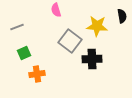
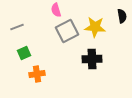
yellow star: moved 2 px left, 1 px down
gray square: moved 3 px left, 10 px up; rotated 25 degrees clockwise
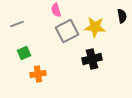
gray line: moved 3 px up
black cross: rotated 12 degrees counterclockwise
orange cross: moved 1 px right
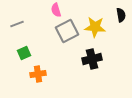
black semicircle: moved 1 px left, 1 px up
